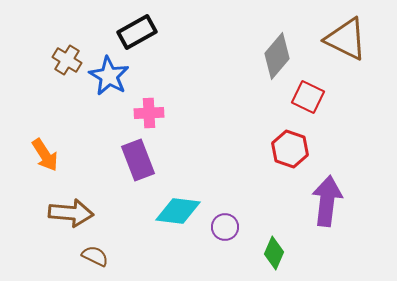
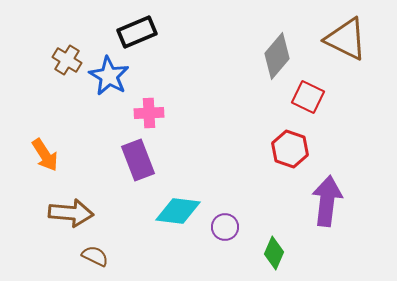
black rectangle: rotated 6 degrees clockwise
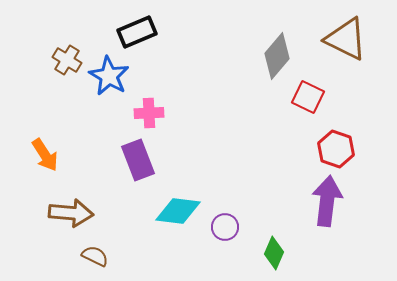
red hexagon: moved 46 px right
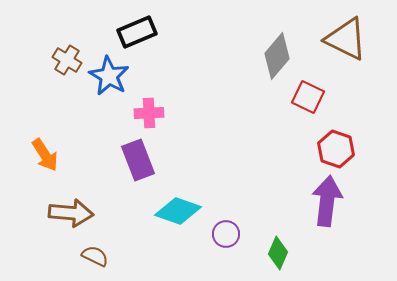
cyan diamond: rotated 12 degrees clockwise
purple circle: moved 1 px right, 7 px down
green diamond: moved 4 px right
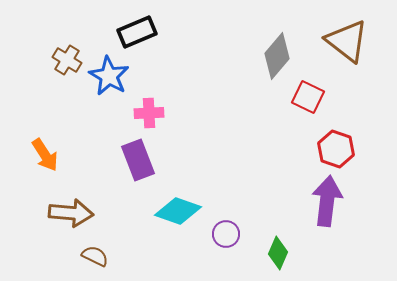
brown triangle: moved 1 px right, 2 px down; rotated 12 degrees clockwise
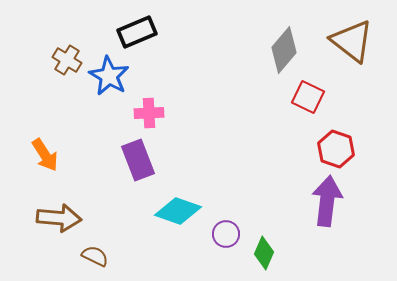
brown triangle: moved 5 px right
gray diamond: moved 7 px right, 6 px up
brown arrow: moved 12 px left, 5 px down
green diamond: moved 14 px left
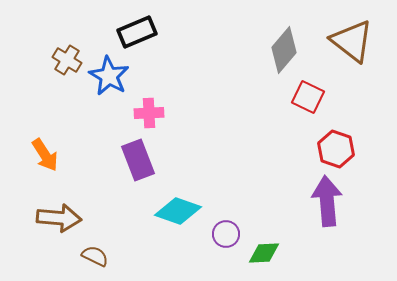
purple arrow: rotated 12 degrees counterclockwise
green diamond: rotated 64 degrees clockwise
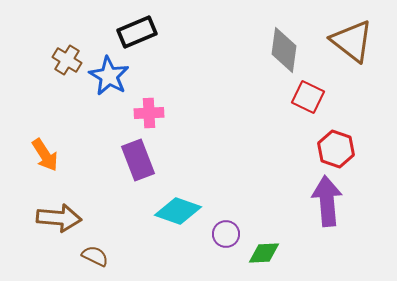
gray diamond: rotated 33 degrees counterclockwise
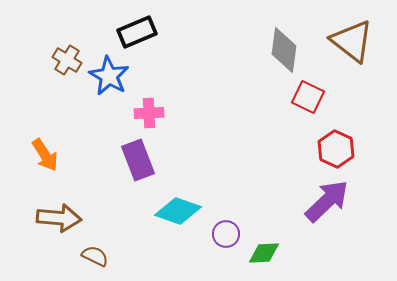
red hexagon: rotated 6 degrees clockwise
purple arrow: rotated 51 degrees clockwise
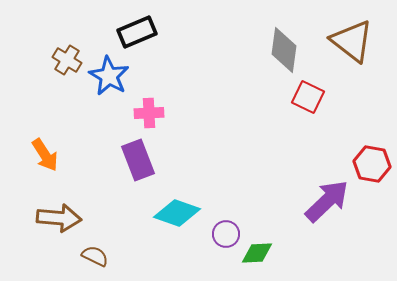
red hexagon: moved 36 px right, 15 px down; rotated 15 degrees counterclockwise
cyan diamond: moved 1 px left, 2 px down
green diamond: moved 7 px left
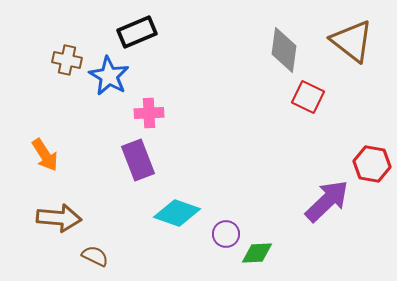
brown cross: rotated 20 degrees counterclockwise
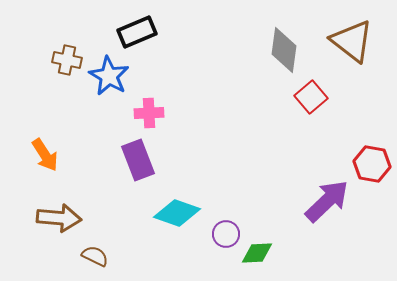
red square: moved 3 px right; rotated 24 degrees clockwise
